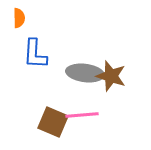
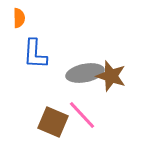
gray ellipse: rotated 18 degrees counterclockwise
pink line: rotated 52 degrees clockwise
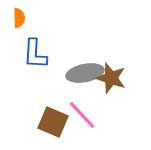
brown star: moved 2 px down
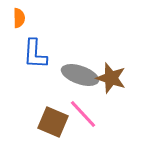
gray ellipse: moved 5 px left, 2 px down; rotated 30 degrees clockwise
pink line: moved 1 px right, 1 px up
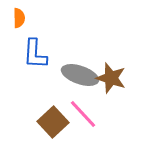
brown square: rotated 24 degrees clockwise
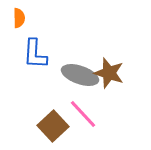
brown star: moved 2 px left, 5 px up
brown square: moved 4 px down
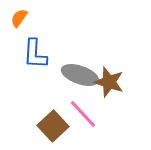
orange semicircle: rotated 144 degrees counterclockwise
brown star: moved 9 px down
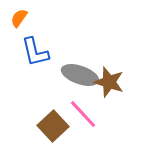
blue L-shape: moved 2 px up; rotated 16 degrees counterclockwise
